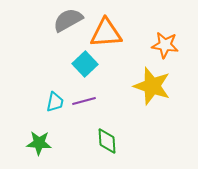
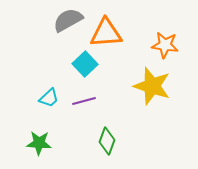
cyan trapezoid: moved 6 px left, 4 px up; rotated 35 degrees clockwise
green diamond: rotated 24 degrees clockwise
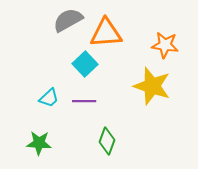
purple line: rotated 15 degrees clockwise
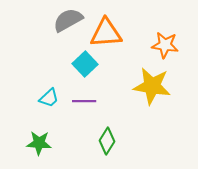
yellow star: rotated 9 degrees counterclockwise
green diamond: rotated 12 degrees clockwise
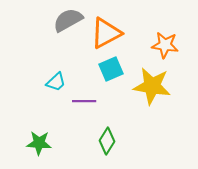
orange triangle: rotated 24 degrees counterclockwise
cyan square: moved 26 px right, 5 px down; rotated 20 degrees clockwise
cyan trapezoid: moved 7 px right, 16 px up
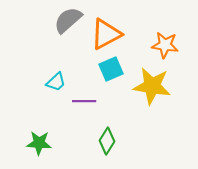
gray semicircle: rotated 12 degrees counterclockwise
orange triangle: moved 1 px down
